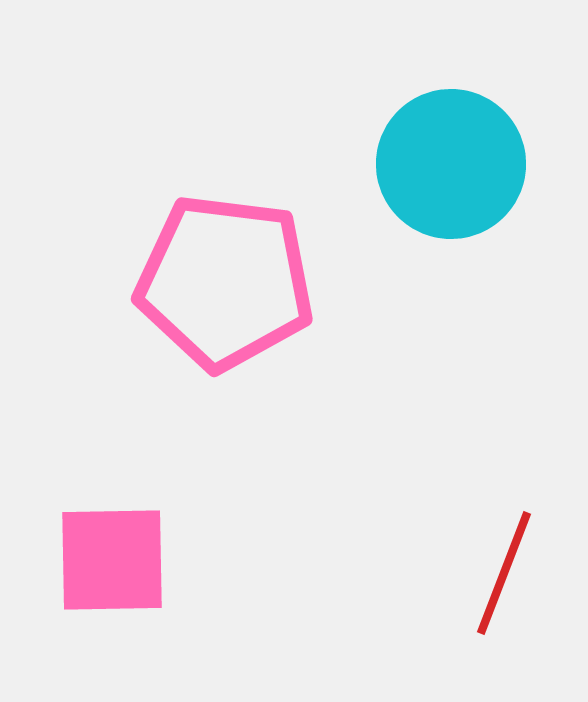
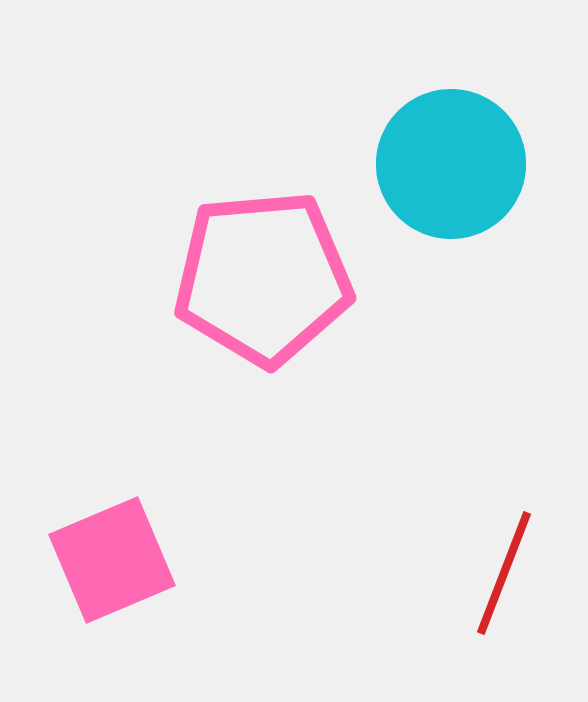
pink pentagon: moved 38 px right, 4 px up; rotated 12 degrees counterclockwise
pink square: rotated 22 degrees counterclockwise
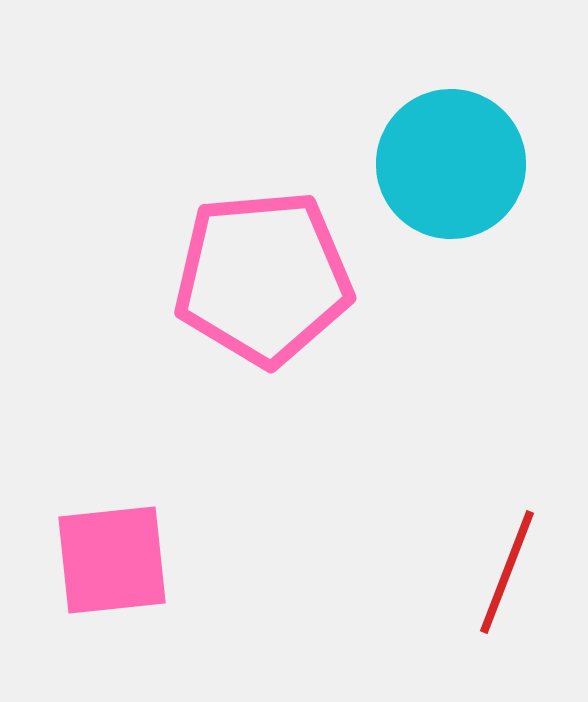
pink square: rotated 17 degrees clockwise
red line: moved 3 px right, 1 px up
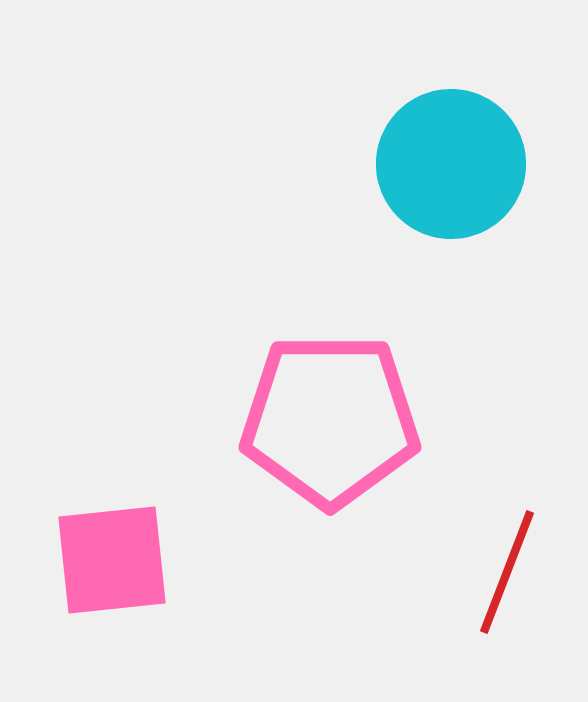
pink pentagon: moved 67 px right, 142 px down; rotated 5 degrees clockwise
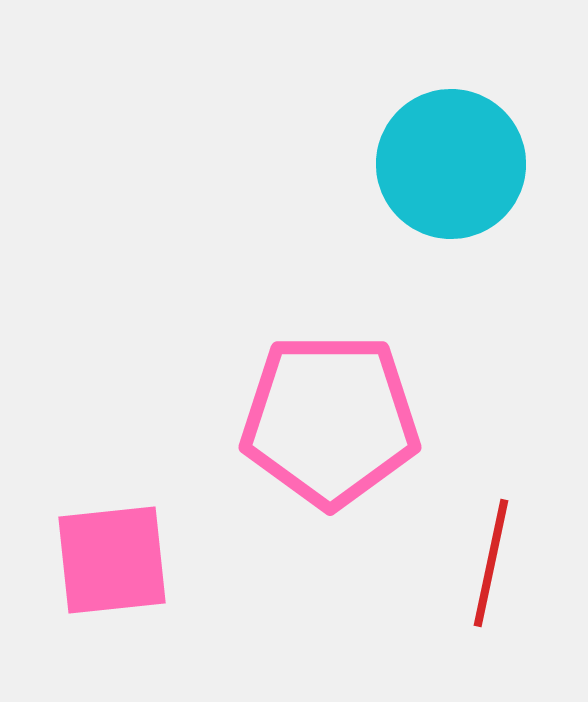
red line: moved 16 px left, 9 px up; rotated 9 degrees counterclockwise
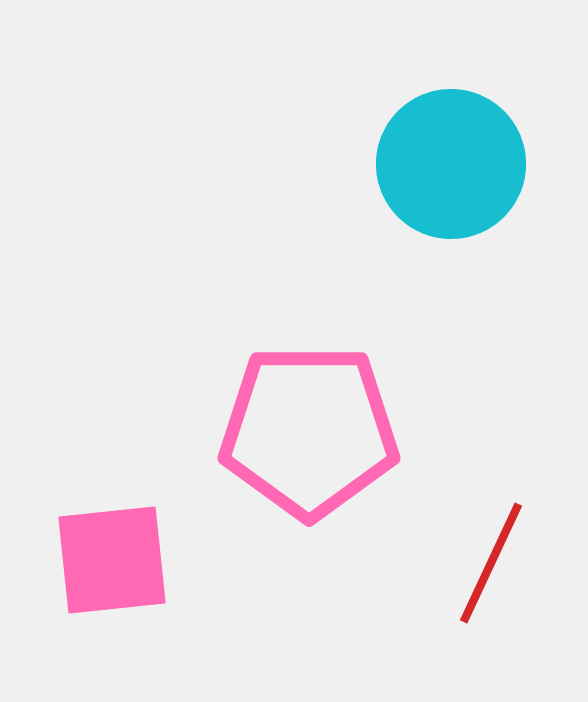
pink pentagon: moved 21 px left, 11 px down
red line: rotated 13 degrees clockwise
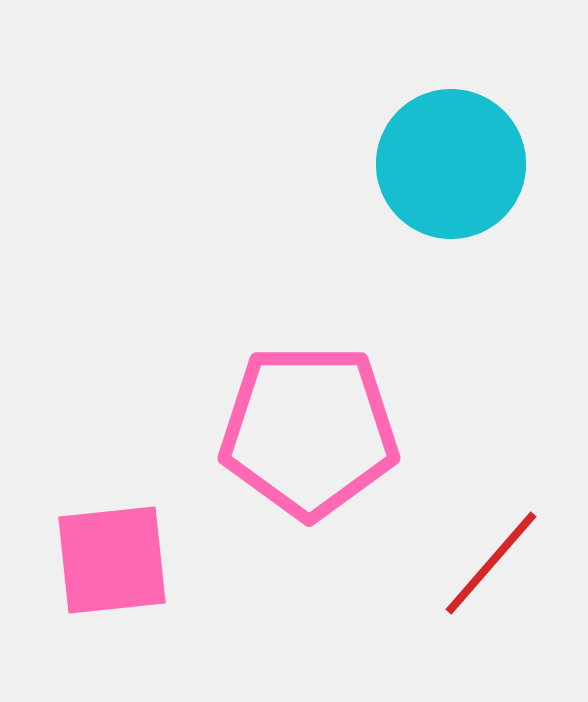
red line: rotated 16 degrees clockwise
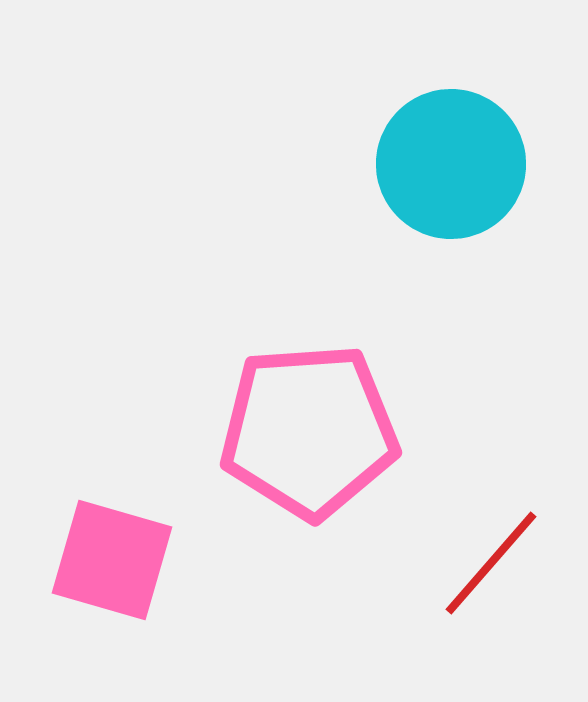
pink pentagon: rotated 4 degrees counterclockwise
pink square: rotated 22 degrees clockwise
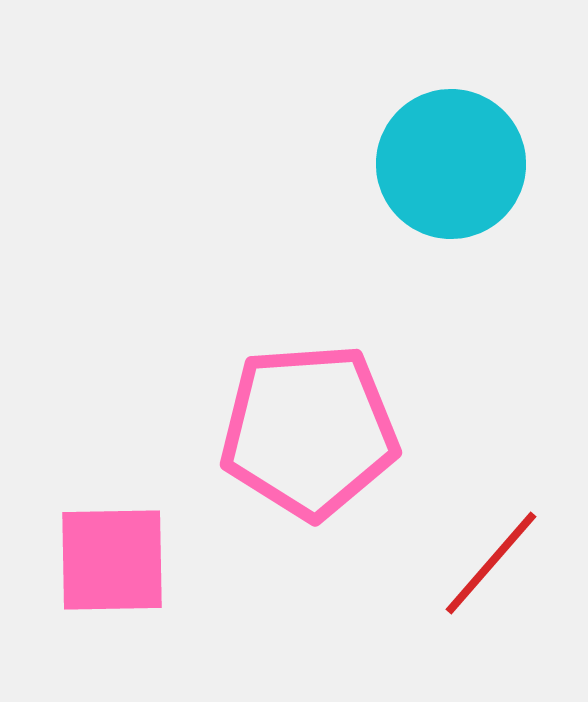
pink square: rotated 17 degrees counterclockwise
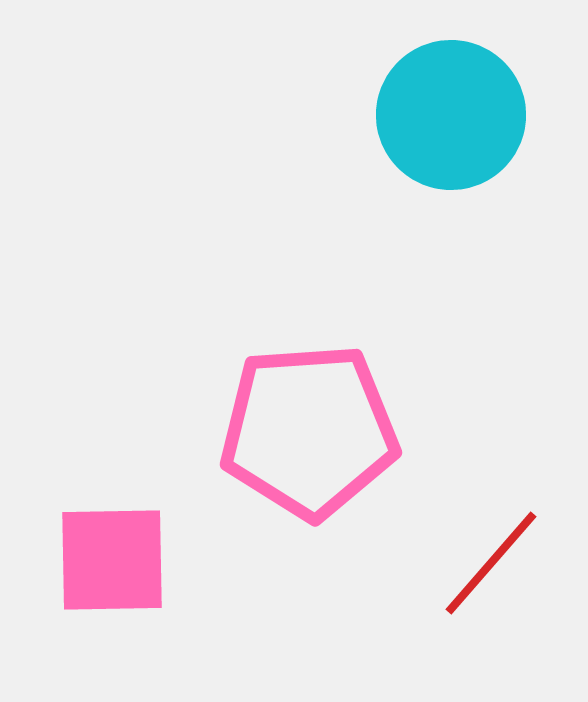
cyan circle: moved 49 px up
